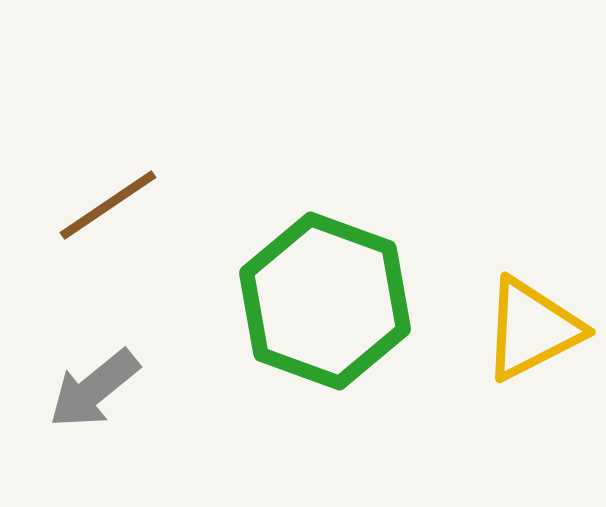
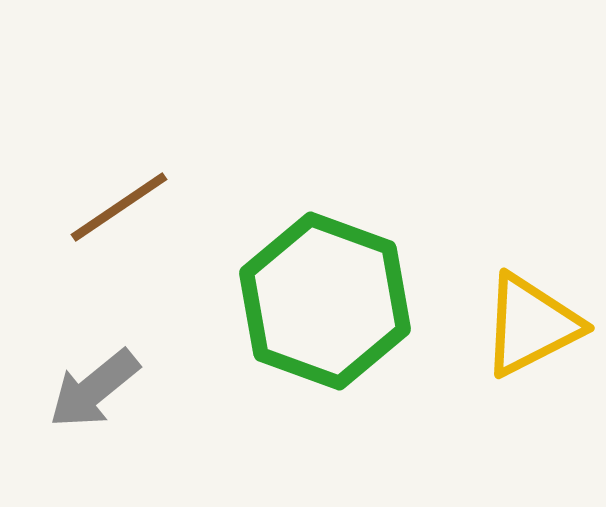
brown line: moved 11 px right, 2 px down
yellow triangle: moved 1 px left, 4 px up
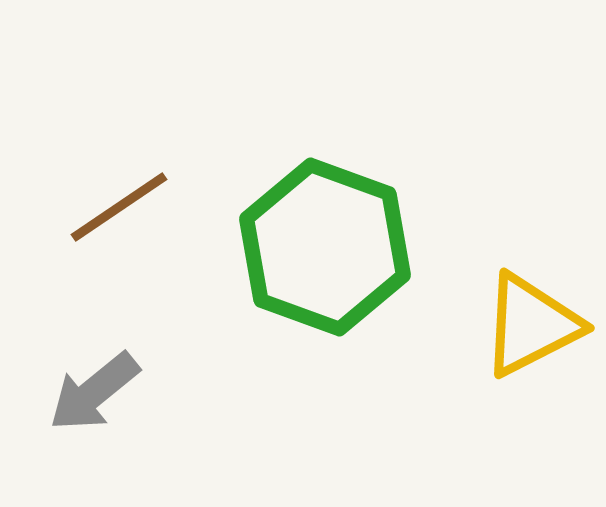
green hexagon: moved 54 px up
gray arrow: moved 3 px down
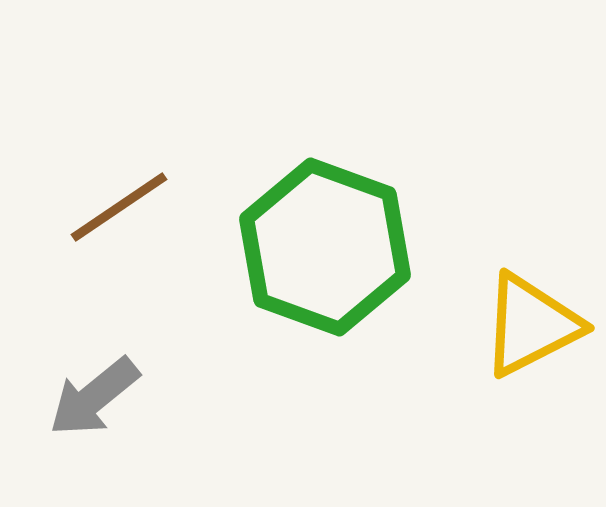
gray arrow: moved 5 px down
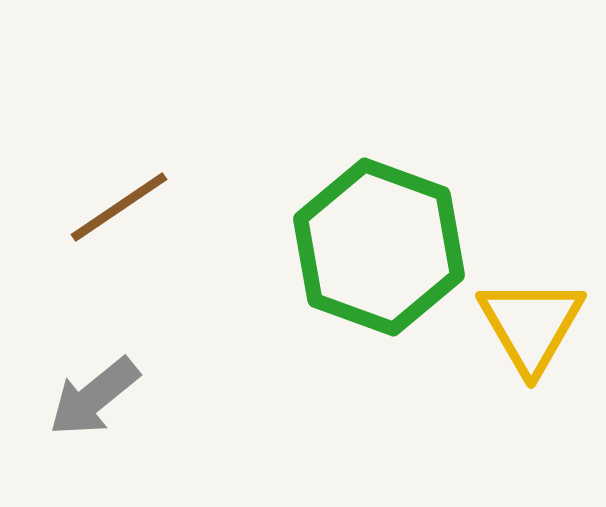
green hexagon: moved 54 px right
yellow triangle: rotated 33 degrees counterclockwise
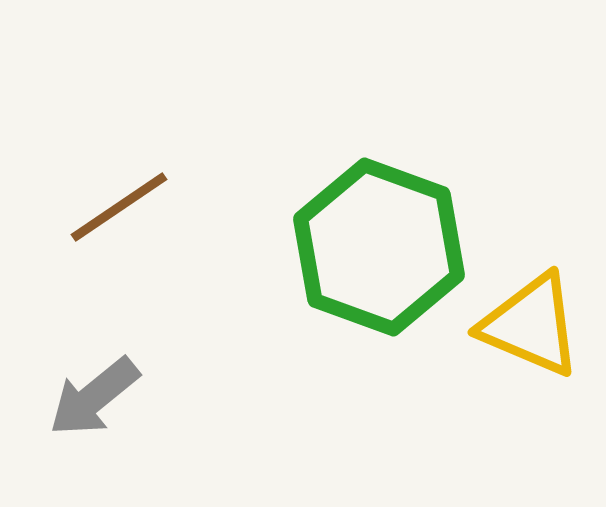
yellow triangle: rotated 37 degrees counterclockwise
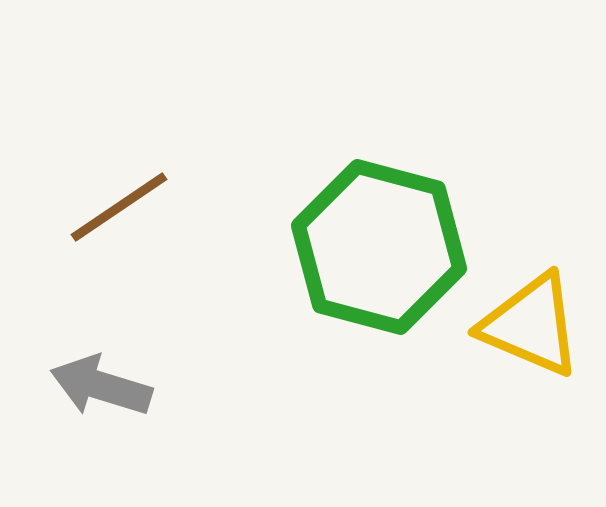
green hexagon: rotated 5 degrees counterclockwise
gray arrow: moved 7 px right, 11 px up; rotated 56 degrees clockwise
